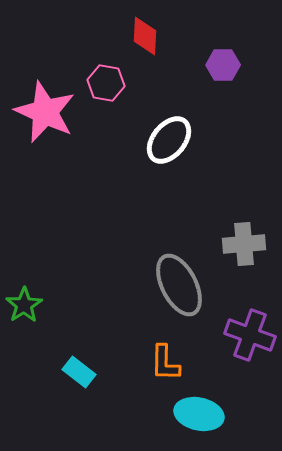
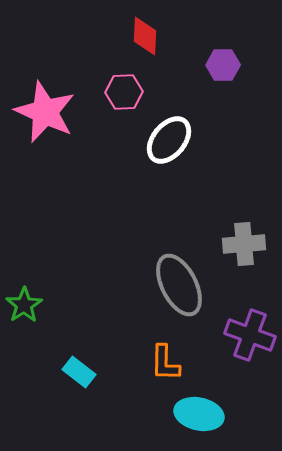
pink hexagon: moved 18 px right, 9 px down; rotated 12 degrees counterclockwise
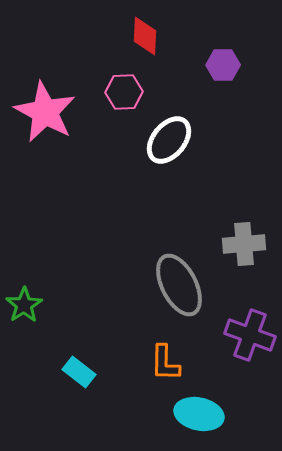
pink star: rotated 4 degrees clockwise
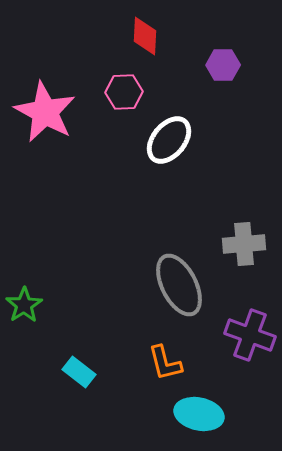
orange L-shape: rotated 15 degrees counterclockwise
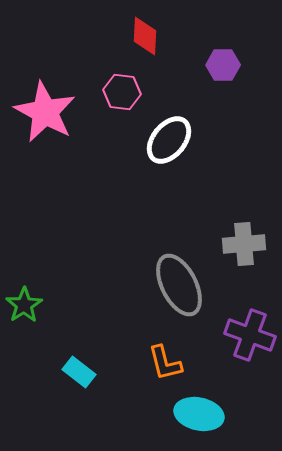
pink hexagon: moved 2 px left; rotated 9 degrees clockwise
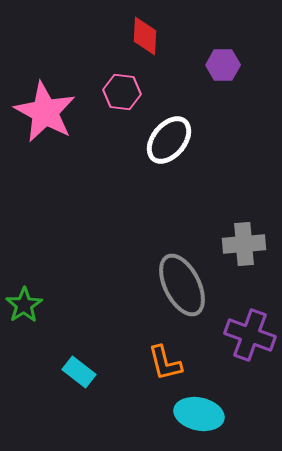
gray ellipse: moved 3 px right
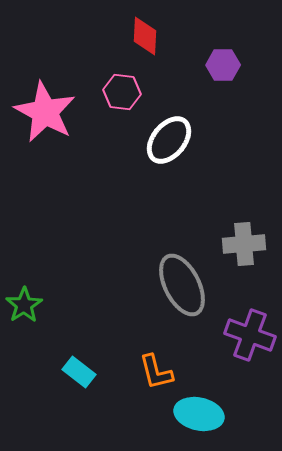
orange L-shape: moved 9 px left, 9 px down
